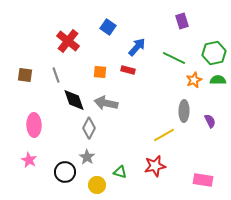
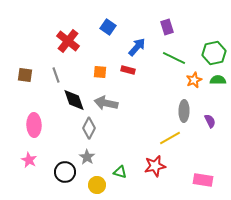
purple rectangle: moved 15 px left, 6 px down
yellow line: moved 6 px right, 3 px down
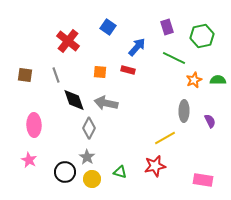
green hexagon: moved 12 px left, 17 px up
yellow line: moved 5 px left
yellow circle: moved 5 px left, 6 px up
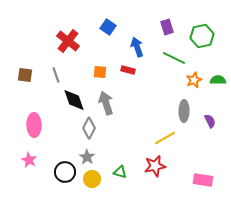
blue arrow: rotated 60 degrees counterclockwise
gray arrow: rotated 60 degrees clockwise
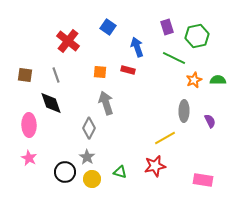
green hexagon: moved 5 px left
black diamond: moved 23 px left, 3 px down
pink ellipse: moved 5 px left
pink star: moved 2 px up
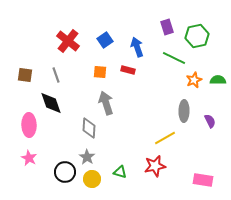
blue square: moved 3 px left, 13 px down; rotated 21 degrees clockwise
gray diamond: rotated 25 degrees counterclockwise
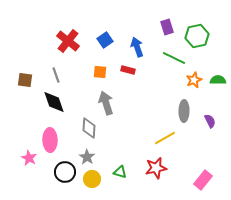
brown square: moved 5 px down
black diamond: moved 3 px right, 1 px up
pink ellipse: moved 21 px right, 15 px down
red star: moved 1 px right, 2 px down
pink rectangle: rotated 60 degrees counterclockwise
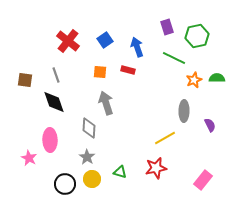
green semicircle: moved 1 px left, 2 px up
purple semicircle: moved 4 px down
black circle: moved 12 px down
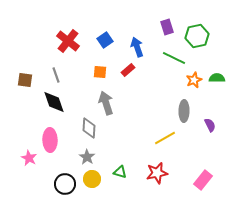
red rectangle: rotated 56 degrees counterclockwise
red star: moved 1 px right, 5 px down
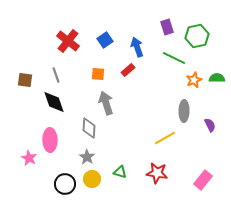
orange square: moved 2 px left, 2 px down
red star: rotated 20 degrees clockwise
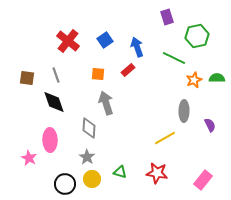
purple rectangle: moved 10 px up
brown square: moved 2 px right, 2 px up
